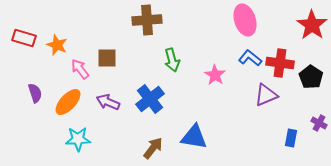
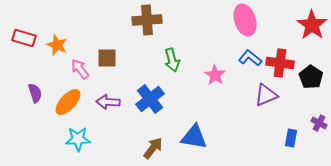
purple arrow: rotated 20 degrees counterclockwise
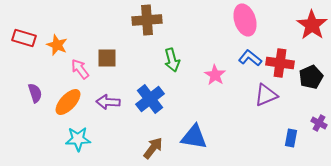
black pentagon: rotated 15 degrees clockwise
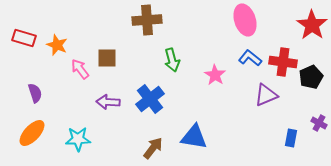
red cross: moved 3 px right, 1 px up
orange ellipse: moved 36 px left, 31 px down
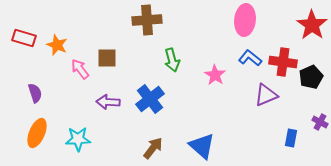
pink ellipse: rotated 24 degrees clockwise
purple cross: moved 1 px right, 1 px up
orange ellipse: moved 5 px right; rotated 20 degrees counterclockwise
blue triangle: moved 8 px right, 9 px down; rotated 32 degrees clockwise
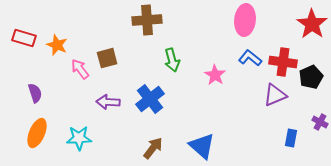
red star: moved 1 px up
brown square: rotated 15 degrees counterclockwise
purple triangle: moved 9 px right
cyan star: moved 1 px right, 1 px up
